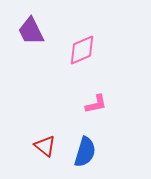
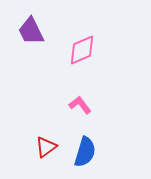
pink L-shape: moved 16 px left, 1 px down; rotated 115 degrees counterclockwise
red triangle: moved 1 px right, 1 px down; rotated 45 degrees clockwise
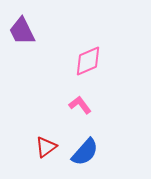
purple trapezoid: moved 9 px left
pink diamond: moved 6 px right, 11 px down
blue semicircle: rotated 24 degrees clockwise
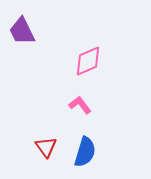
red triangle: rotated 30 degrees counterclockwise
blue semicircle: rotated 24 degrees counterclockwise
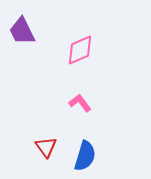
pink diamond: moved 8 px left, 11 px up
pink L-shape: moved 2 px up
blue semicircle: moved 4 px down
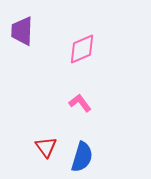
purple trapezoid: rotated 28 degrees clockwise
pink diamond: moved 2 px right, 1 px up
blue semicircle: moved 3 px left, 1 px down
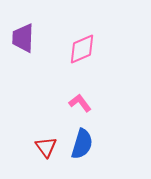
purple trapezoid: moved 1 px right, 7 px down
blue semicircle: moved 13 px up
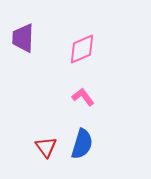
pink L-shape: moved 3 px right, 6 px up
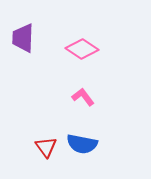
pink diamond: rotated 56 degrees clockwise
blue semicircle: rotated 84 degrees clockwise
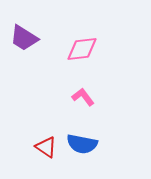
purple trapezoid: moved 1 px right; rotated 60 degrees counterclockwise
pink diamond: rotated 40 degrees counterclockwise
red triangle: rotated 20 degrees counterclockwise
